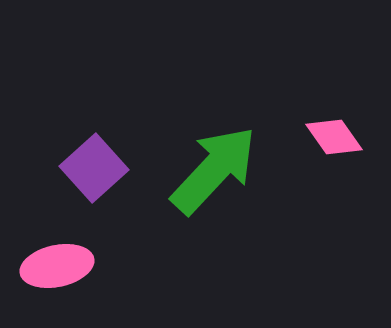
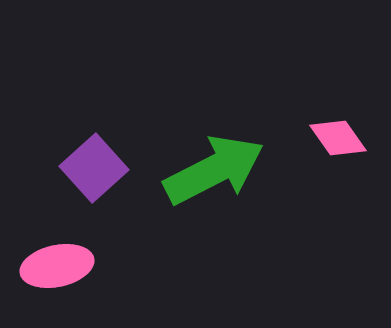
pink diamond: moved 4 px right, 1 px down
green arrow: rotated 20 degrees clockwise
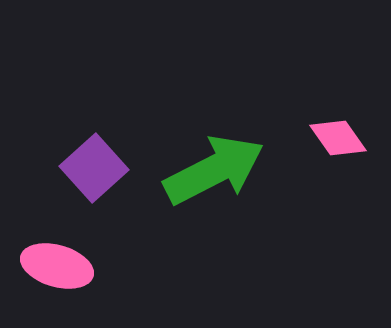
pink ellipse: rotated 28 degrees clockwise
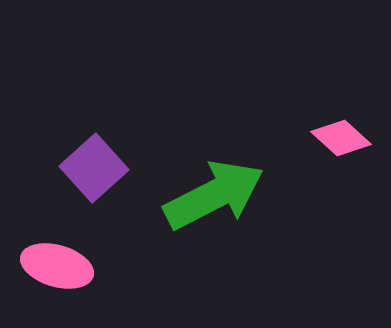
pink diamond: moved 3 px right; rotated 12 degrees counterclockwise
green arrow: moved 25 px down
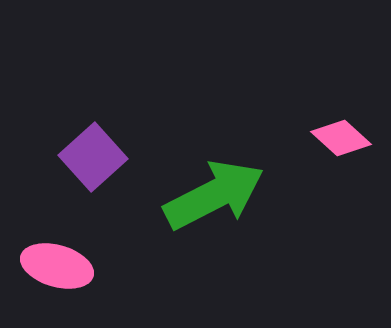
purple square: moved 1 px left, 11 px up
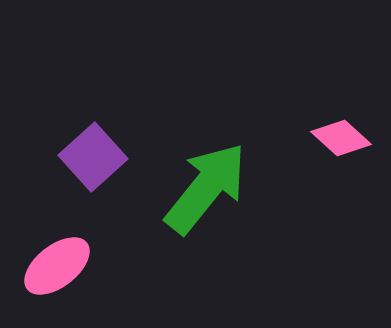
green arrow: moved 8 px left, 7 px up; rotated 24 degrees counterclockwise
pink ellipse: rotated 54 degrees counterclockwise
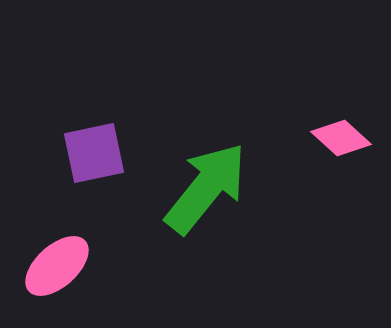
purple square: moved 1 px right, 4 px up; rotated 30 degrees clockwise
pink ellipse: rotated 4 degrees counterclockwise
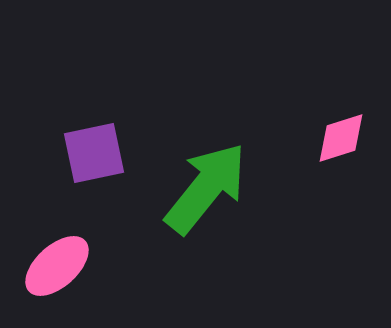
pink diamond: rotated 60 degrees counterclockwise
